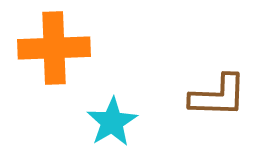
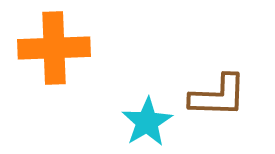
cyan star: moved 35 px right
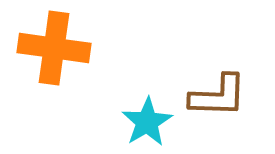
orange cross: rotated 10 degrees clockwise
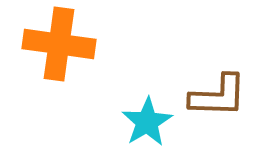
orange cross: moved 5 px right, 4 px up
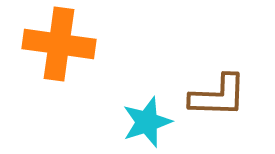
cyan star: rotated 12 degrees clockwise
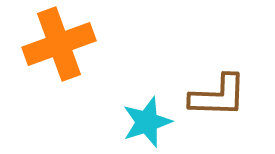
orange cross: rotated 28 degrees counterclockwise
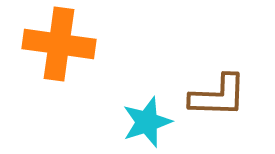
orange cross: rotated 28 degrees clockwise
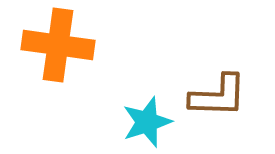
orange cross: moved 1 px left, 1 px down
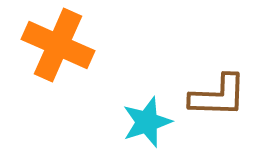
orange cross: rotated 16 degrees clockwise
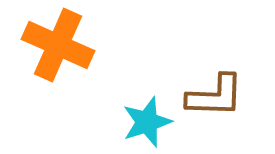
brown L-shape: moved 3 px left
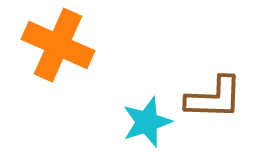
brown L-shape: moved 1 px left, 2 px down
